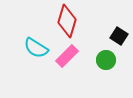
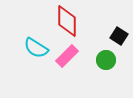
red diamond: rotated 16 degrees counterclockwise
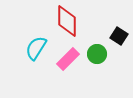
cyan semicircle: rotated 90 degrees clockwise
pink rectangle: moved 1 px right, 3 px down
green circle: moved 9 px left, 6 px up
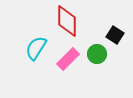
black square: moved 4 px left, 1 px up
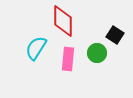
red diamond: moved 4 px left
green circle: moved 1 px up
pink rectangle: rotated 40 degrees counterclockwise
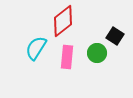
red diamond: rotated 52 degrees clockwise
black square: moved 1 px down
pink rectangle: moved 1 px left, 2 px up
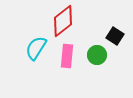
green circle: moved 2 px down
pink rectangle: moved 1 px up
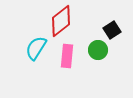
red diamond: moved 2 px left
black square: moved 3 px left, 6 px up; rotated 24 degrees clockwise
green circle: moved 1 px right, 5 px up
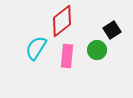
red diamond: moved 1 px right
green circle: moved 1 px left
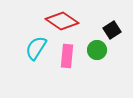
red diamond: rotated 72 degrees clockwise
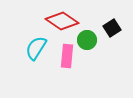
black square: moved 2 px up
green circle: moved 10 px left, 10 px up
